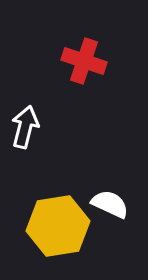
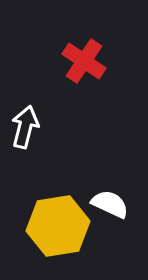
red cross: rotated 15 degrees clockwise
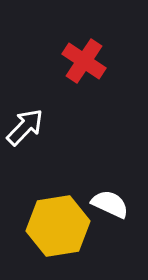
white arrow: rotated 30 degrees clockwise
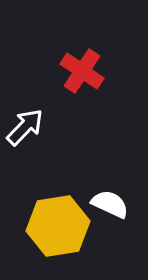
red cross: moved 2 px left, 10 px down
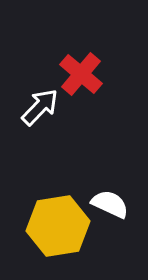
red cross: moved 1 px left, 3 px down; rotated 6 degrees clockwise
white arrow: moved 15 px right, 20 px up
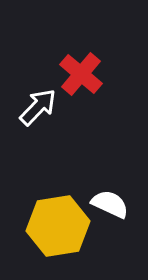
white arrow: moved 2 px left
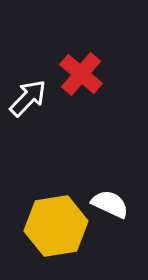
white arrow: moved 10 px left, 9 px up
yellow hexagon: moved 2 px left
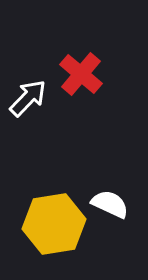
yellow hexagon: moved 2 px left, 2 px up
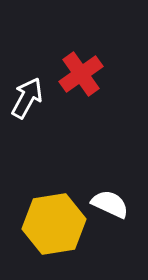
red cross: rotated 15 degrees clockwise
white arrow: moved 1 px left; rotated 15 degrees counterclockwise
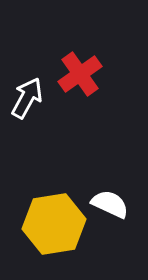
red cross: moved 1 px left
